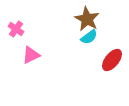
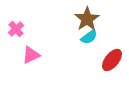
brown star: rotated 10 degrees clockwise
pink cross: rotated 14 degrees clockwise
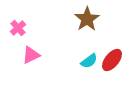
pink cross: moved 2 px right, 1 px up
cyan semicircle: moved 24 px down
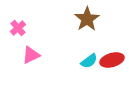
red ellipse: rotated 35 degrees clockwise
